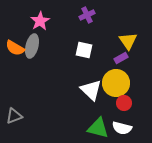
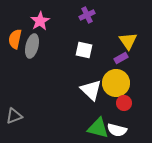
orange semicircle: moved 9 px up; rotated 72 degrees clockwise
white semicircle: moved 5 px left, 2 px down
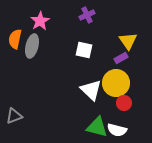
green triangle: moved 1 px left, 1 px up
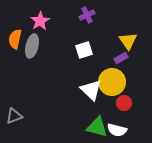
white square: rotated 30 degrees counterclockwise
yellow circle: moved 4 px left, 1 px up
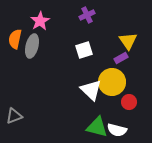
red circle: moved 5 px right, 1 px up
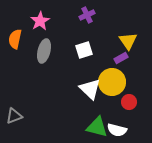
gray ellipse: moved 12 px right, 5 px down
white triangle: moved 1 px left, 1 px up
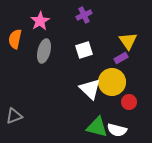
purple cross: moved 3 px left
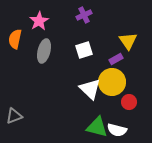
pink star: moved 1 px left
purple rectangle: moved 5 px left, 1 px down
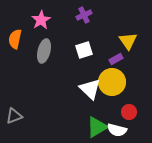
pink star: moved 2 px right, 1 px up
red circle: moved 10 px down
green triangle: rotated 45 degrees counterclockwise
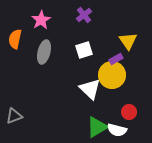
purple cross: rotated 14 degrees counterclockwise
gray ellipse: moved 1 px down
yellow circle: moved 7 px up
